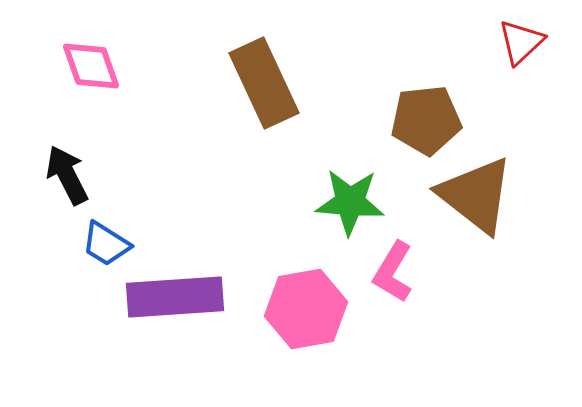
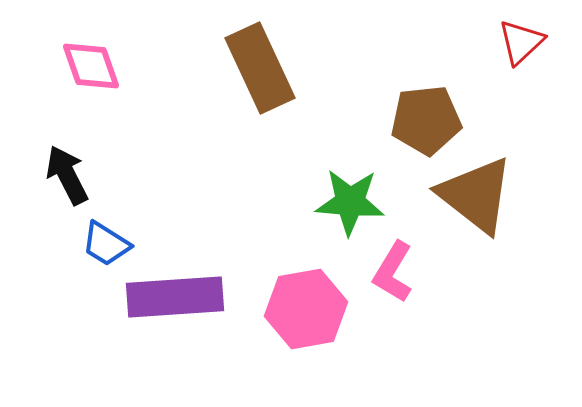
brown rectangle: moved 4 px left, 15 px up
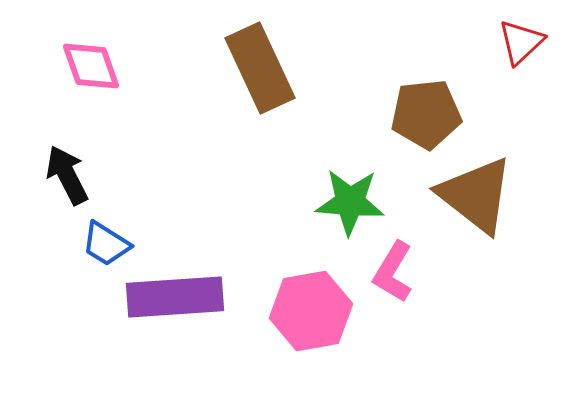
brown pentagon: moved 6 px up
pink hexagon: moved 5 px right, 2 px down
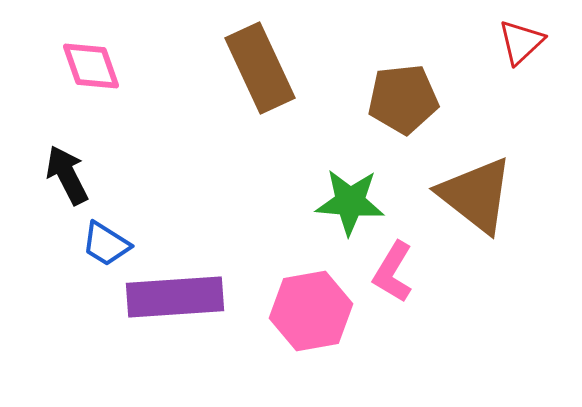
brown pentagon: moved 23 px left, 15 px up
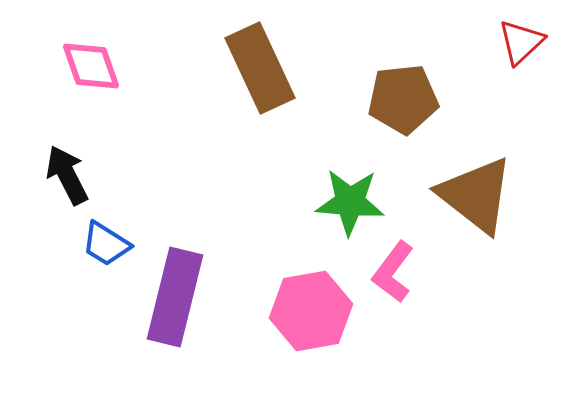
pink L-shape: rotated 6 degrees clockwise
purple rectangle: rotated 72 degrees counterclockwise
